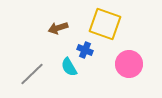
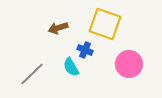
cyan semicircle: moved 2 px right
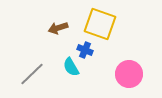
yellow square: moved 5 px left
pink circle: moved 10 px down
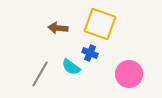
brown arrow: rotated 24 degrees clockwise
blue cross: moved 5 px right, 3 px down
cyan semicircle: rotated 24 degrees counterclockwise
gray line: moved 8 px right; rotated 16 degrees counterclockwise
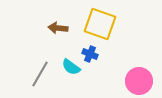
blue cross: moved 1 px down
pink circle: moved 10 px right, 7 px down
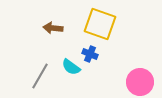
brown arrow: moved 5 px left
gray line: moved 2 px down
pink circle: moved 1 px right, 1 px down
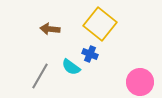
yellow square: rotated 20 degrees clockwise
brown arrow: moved 3 px left, 1 px down
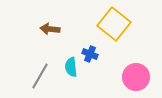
yellow square: moved 14 px right
cyan semicircle: rotated 48 degrees clockwise
pink circle: moved 4 px left, 5 px up
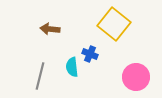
cyan semicircle: moved 1 px right
gray line: rotated 16 degrees counterclockwise
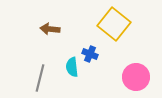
gray line: moved 2 px down
